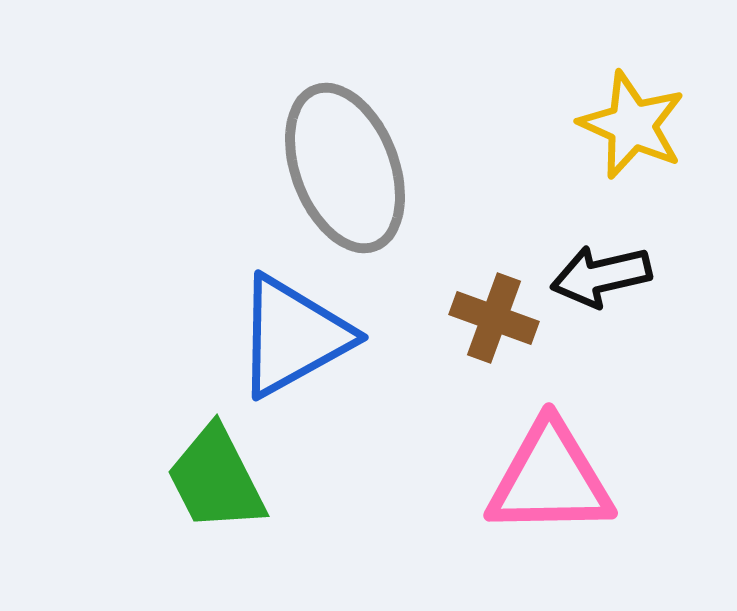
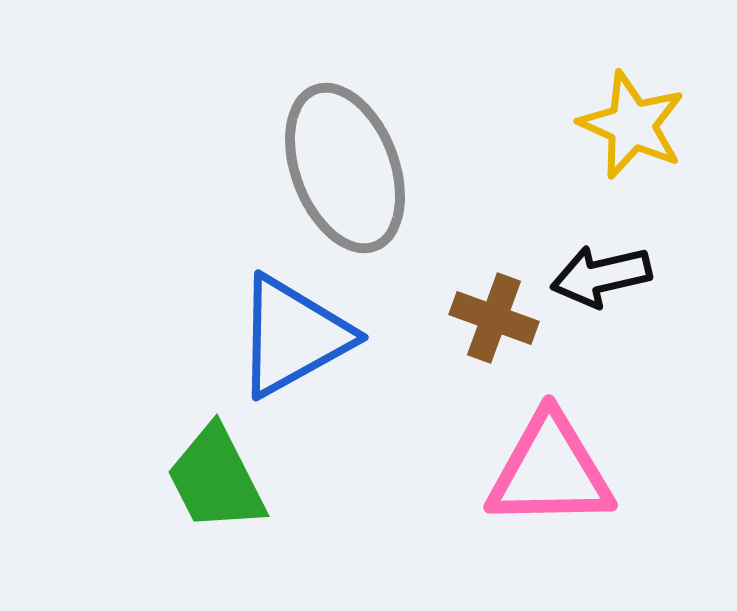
pink triangle: moved 8 px up
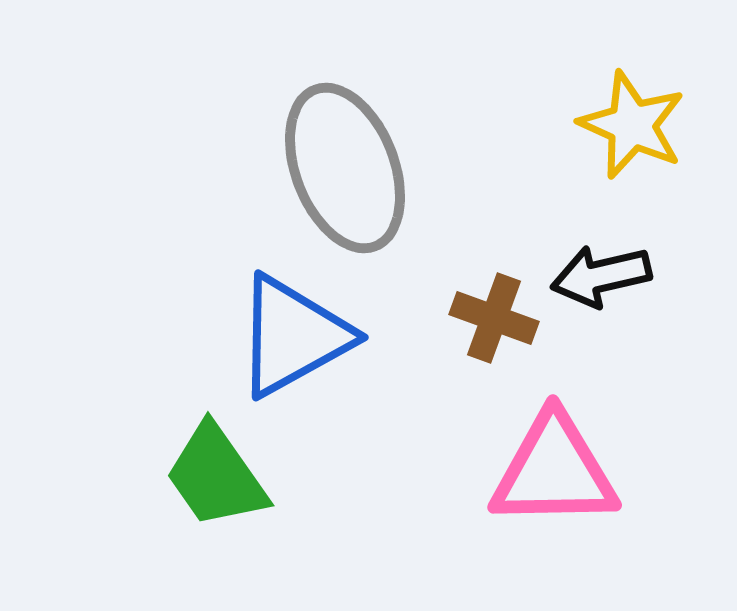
pink triangle: moved 4 px right
green trapezoid: moved 3 px up; rotated 8 degrees counterclockwise
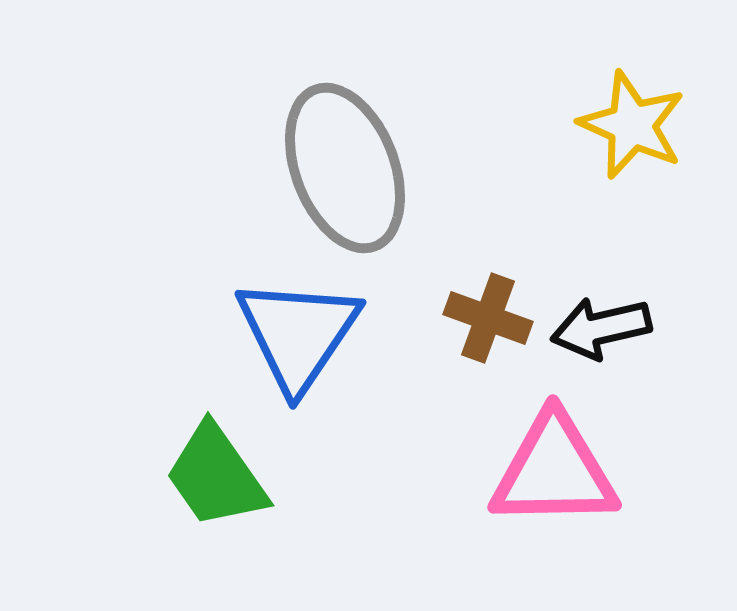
black arrow: moved 52 px down
brown cross: moved 6 px left
blue triangle: moved 5 px right, 2 px up; rotated 27 degrees counterclockwise
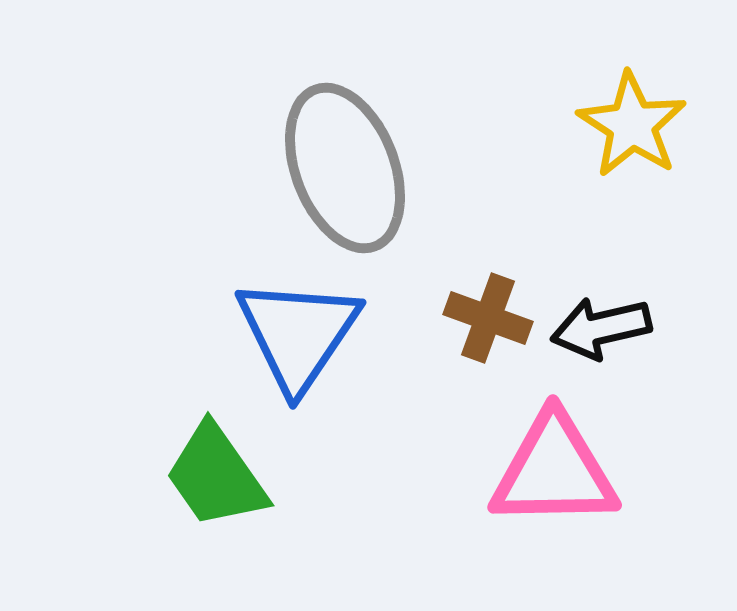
yellow star: rotated 9 degrees clockwise
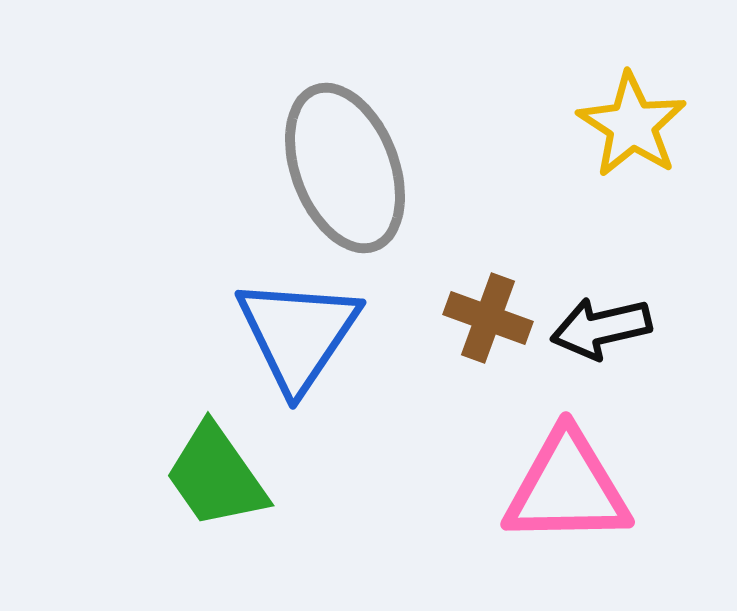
pink triangle: moved 13 px right, 17 px down
